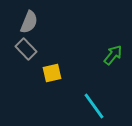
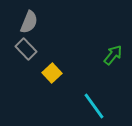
yellow square: rotated 30 degrees counterclockwise
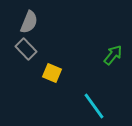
yellow square: rotated 24 degrees counterclockwise
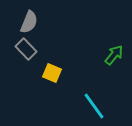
green arrow: moved 1 px right
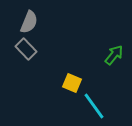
yellow square: moved 20 px right, 10 px down
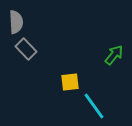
gray semicircle: moved 13 px left; rotated 25 degrees counterclockwise
yellow square: moved 2 px left, 1 px up; rotated 30 degrees counterclockwise
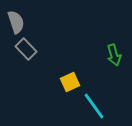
gray semicircle: rotated 15 degrees counterclockwise
green arrow: rotated 125 degrees clockwise
yellow square: rotated 18 degrees counterclockwise
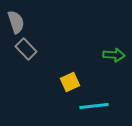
green arrow: rotated 70 degrees counterclockwise
cyan line: rotated 60 degrees counterclockwise
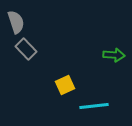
yellow square: moved 5 px left, 3 px down
